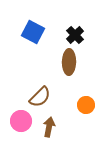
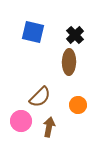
blue square: rotated 15 degrees counterclockwise
orange circle: moved 8 px left
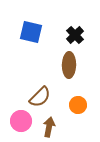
blue square: moved 2 px left
brown ellipse: moved 3 px down
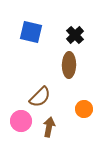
orange circle: moved 6 px right, 4 px down
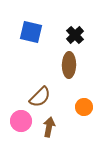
orange circle: moved 2 px up
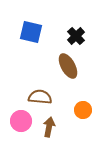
black cross: moved 1 px right, 1 px down
brown ellipse: moved 1 px left, 1 px down; rotated 30 degrees counterclockwise
brown semicircle: rotated 130 degrees counterclockwise
orange circle: moved 1 px left, 3 px down
